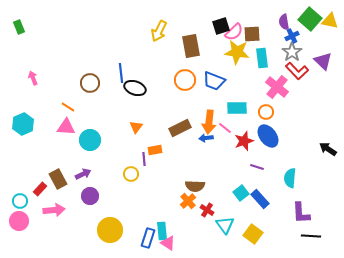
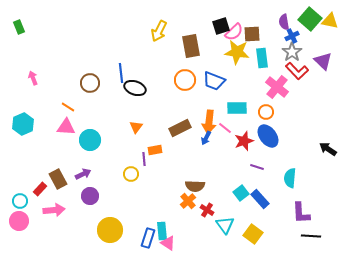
blue arrow at (206, 138): rotated 56 degrees counterclockwise
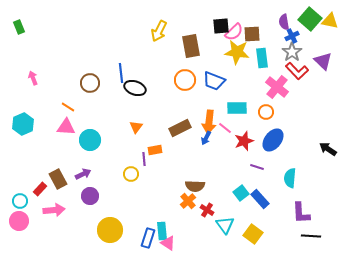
black square at (221, 26): rotated 12 degrees clockwise
blue ellipse at (268, 136): moved 5 px right, 4 px down; rotated 75 degrees clockwise
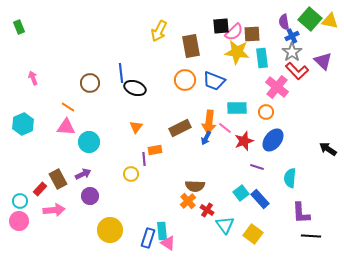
cyan circle at (90, 140): moved 1 px left, 2 px down
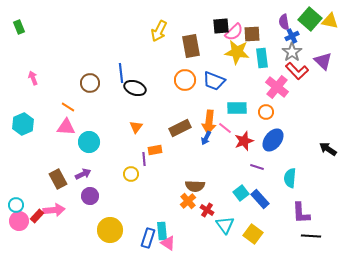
red rectangle at (40, 189): moved 3 px left, 27 px down
cyan circle at (20, 201): moved 4 px left, 4 px down
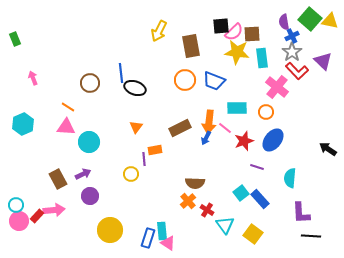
green rectangle at (19, 27): moved 4 px left, 12 px down
brown semicircle at (195, 186): moved 3 px up
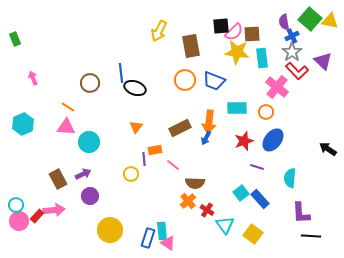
pink line at (225, 128): moved 52 px left, 37 px down
